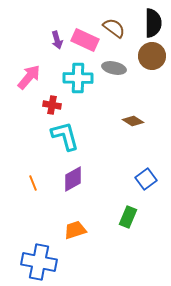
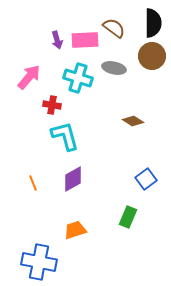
pink rectangle: rotated 28 degrees counterclockwise
cyan cross: rotated 16 degrees clockwise
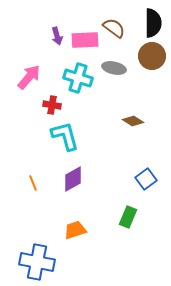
purple arrow: moved 4 px up
blue cross: moved 2 px left
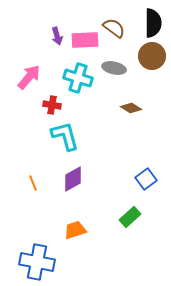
brown diamond: moved 2 px left, 13 px up
green rectangle: moved 2 px right; rotated 25 degrees clockwise
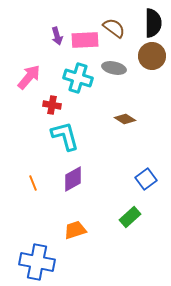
brown diamond: moved 6 px left, 11 px down
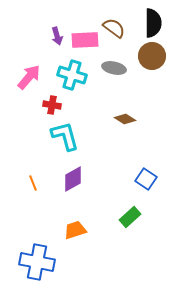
cyan cross: moved 6 px left, 3 px up
blue square: rotated 20 degrees counterclockwise
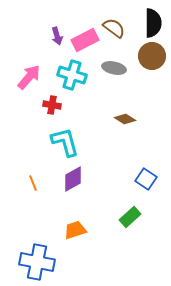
pink rectangle: rotated 24 degrees counterclockwise
cyan L-shape: moved 6 px down
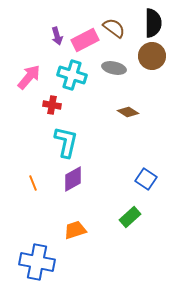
brown diamond: moved 3 px right, 7 px up
cyan L-shape: moved 1 px right; rotated 28 degrees clockwise
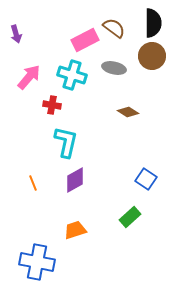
purple arrow: moved 41 px left, 2 px up
purple diamond: moved 2 px right, 1 px down
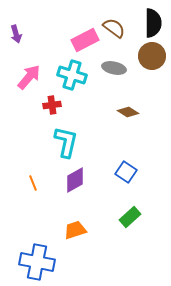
red cross: rotated 18 degrees counterclockwise
blue square: moved 20 px left, 7 px up
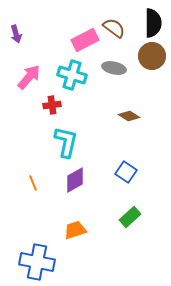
brown diamond: moved 1 px right, 4 px down
